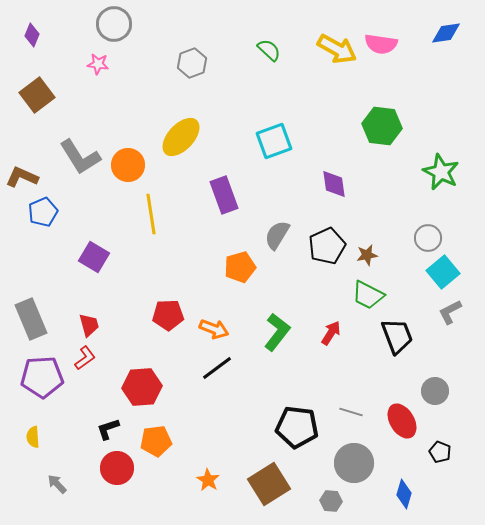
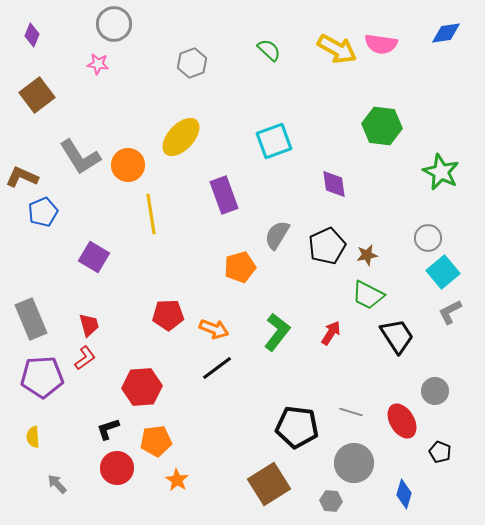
black trapezoid at (397, 336): rotated 12 degrees counterclockwise
orange star at (208, 480): moved 31 px left
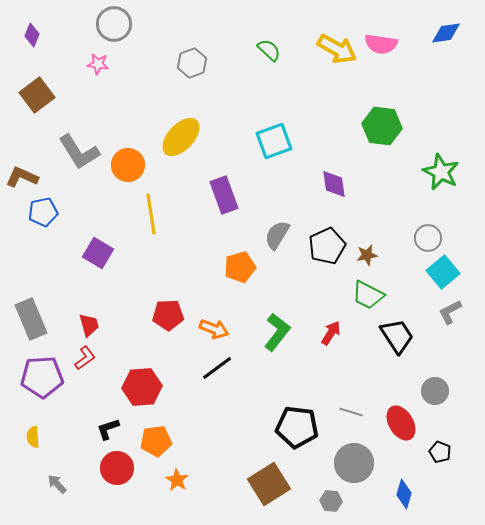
gray L-shape at (80, 157): moved 1 px left, 5 px up
blue pentagon at (43, 212): rotated 12 degrees clockwise
purple square at (94, 257): moved 4 px right, 4 px up
red ellipse at (402, 421): moved 1 px left, 2 px down
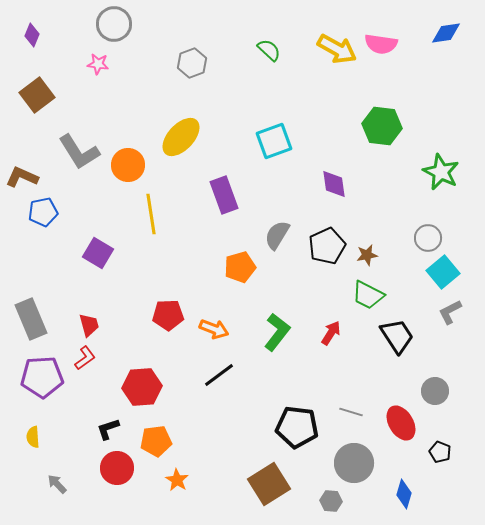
black line at (217, 368): moved 2 px right, 7 px down
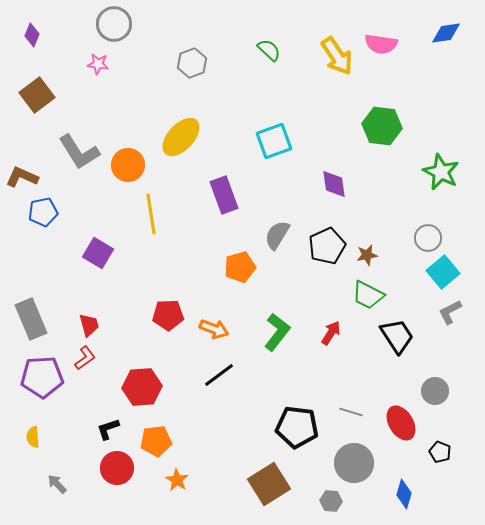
yellow arrow at (337, 49): moved 7 px down; rotated 27 degrees clockwise
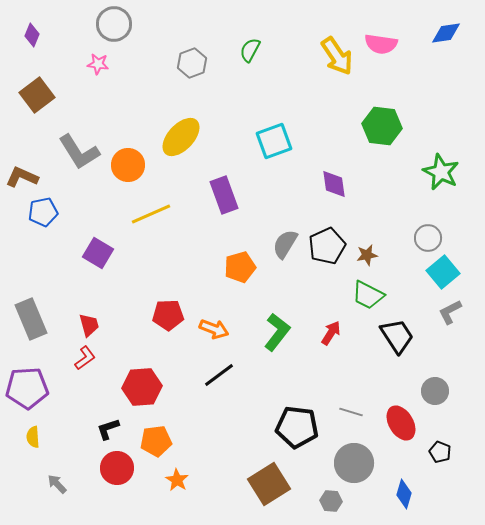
green semicircle at (269, 50): moved 19 px left; rotated 105 degrees counterclockwise
yellow line at (151, 214): rotated 75 degrees clockwise
gray semicircle at (277, 235): moved 8 px right, 9 px down
purple pentagon at (42, 377): moved 15 px left, 11 px down
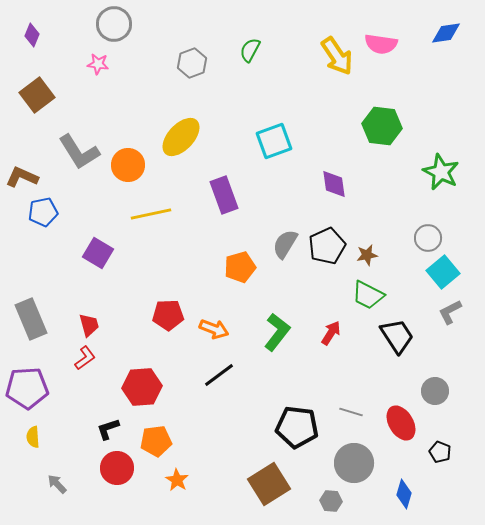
yellow line at (151, 214): rotated 12 degrees clockwise
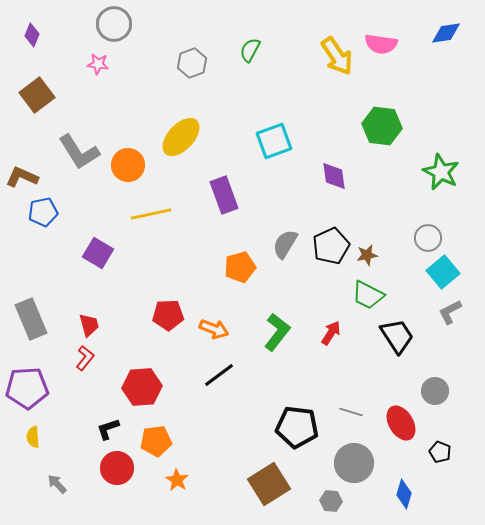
purple diamond at (334, 184): moved 8 px up
black pentagon at (327, 246): moved 4 px right
red L-shape at (85, 358): rotated 15 degrees counterclockwise
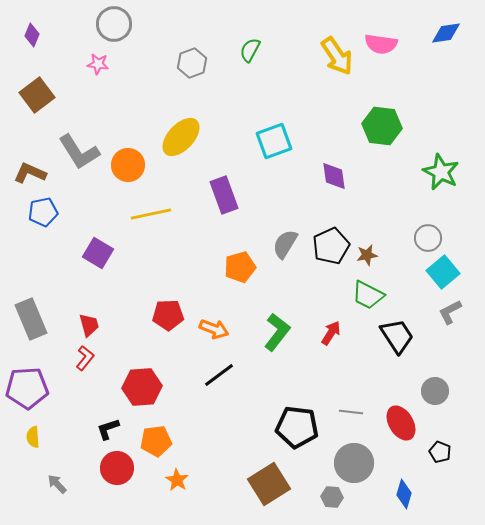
brown L-shape at (22, 177): moved 8 px right, 4 px up
gray line at (351, 412): rotated 10 degrees counterclockwise
gray hexagon at (331, 501): moved 1 px right, 4 px up
